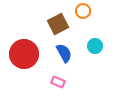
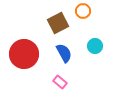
brown square: moved 1 px up
pink rectangle: moved 2 px right; rotated 16 degrees clockwise
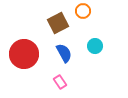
pink rectangle: rotated 16 degrees clockwise
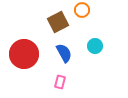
orange circle: moved 1 px left, 1 px up
brown square: moved 1 px up
pink rectangle: rotated 48 degrees clockwise
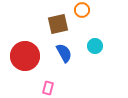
brown square: moved 2 px down; rotated 15 degrees clockwise
red circle: moved 1 px right, 2 px down
pink rectangle: moved 12 px left, 6 px down
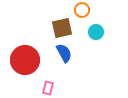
brown square: moved 4 px right, 4 px down
cyan circle: moved 1 px right, 14 px up
red circle: moved 4 px down
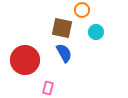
brown square: rotated 25 degrees clockwise
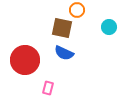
orange circle: moved 5 px left
cyan circle: moved 13 px right, 5 px up
blue semicircle: rotated 144 degrees clockwise
